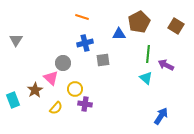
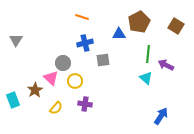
yellow circle: moved 8 px up
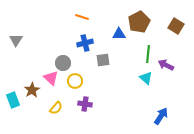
brown star: moved 3 px left
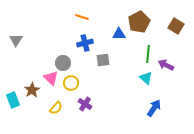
yellow circle: moved 4 px left, 2 px down
purple cross: rotated 24 degrees clockwise
blue arrow: moved 7 px left, 8 px up
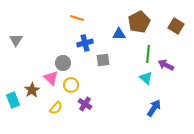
orange line: moved 5 px left, 1 px down
yellow circle: moved 2 px down
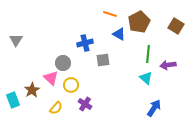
orange line: moved 33 px right, 4 px up
blue triangle: rotated 32 degrees clockwise
purple arrow: moved 2 px right; rotated 35 degrees counterclockwise
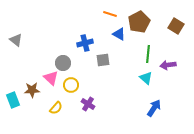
gray triangle: rotated 24 degrees counterclockwise
brown star: rotated 28 degrees clockwise
purple cross: moved 3 px right
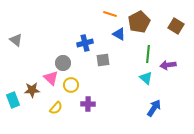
purple cross: rotated 32 degrees counterclockwise
